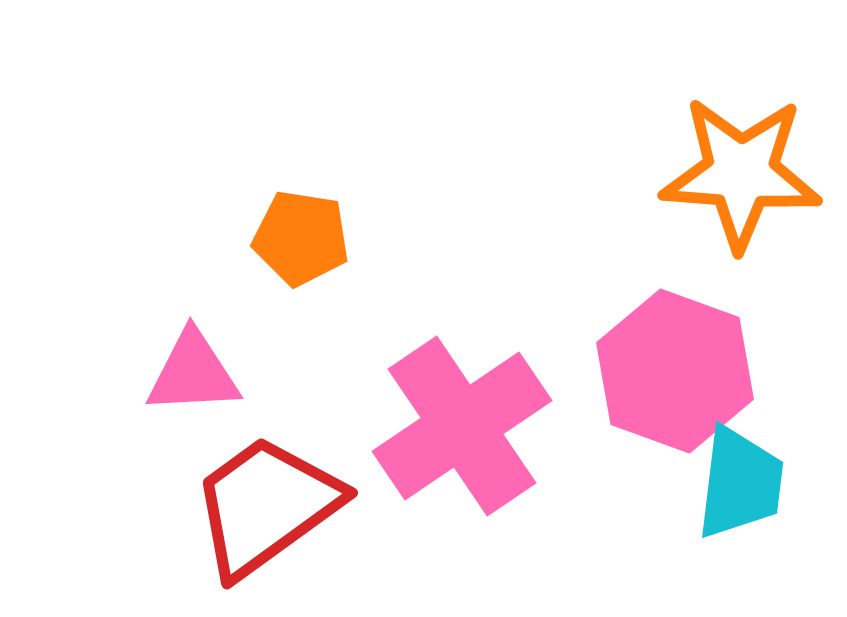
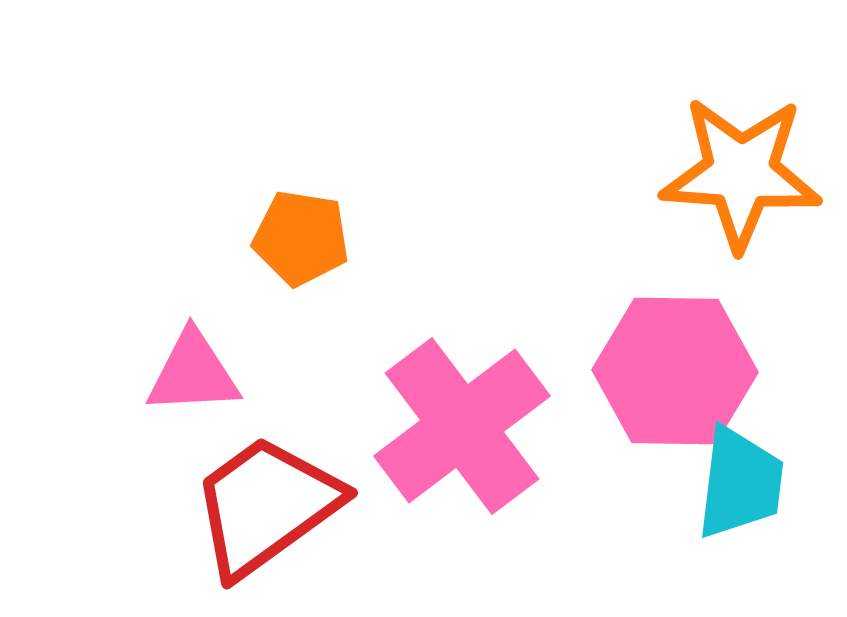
pink hexagon: rotated 19 degrees counterclockwise
pink cross: rotated 3 degrees counterclockwise
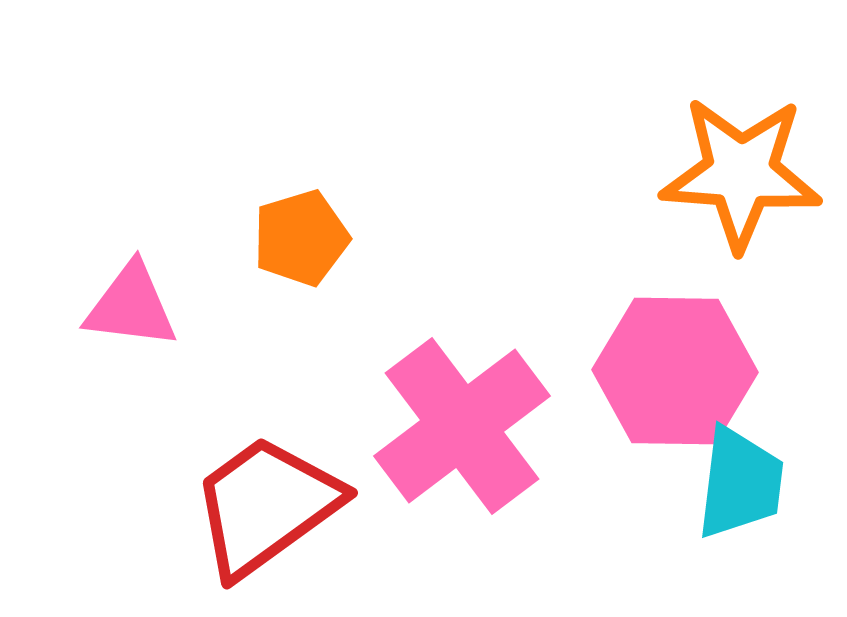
orange pentagon: rotated 26 degrees counterclockwise
pink triangle: moved 62 px left, 67 px up; rotated 10 degrees clockwise
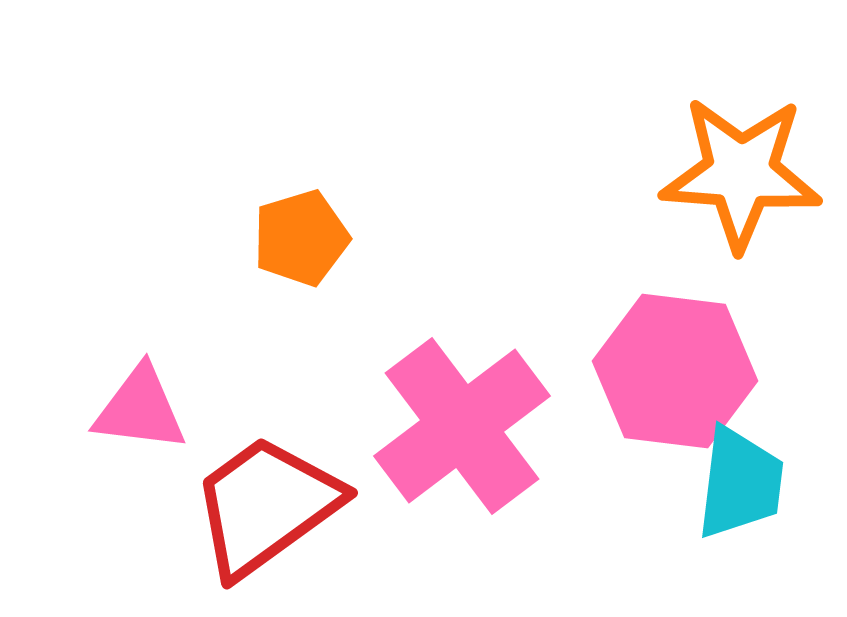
pink triangle: moved 9 px right, 103 px down
pink hexagon: rotated 6 degrees clockwise
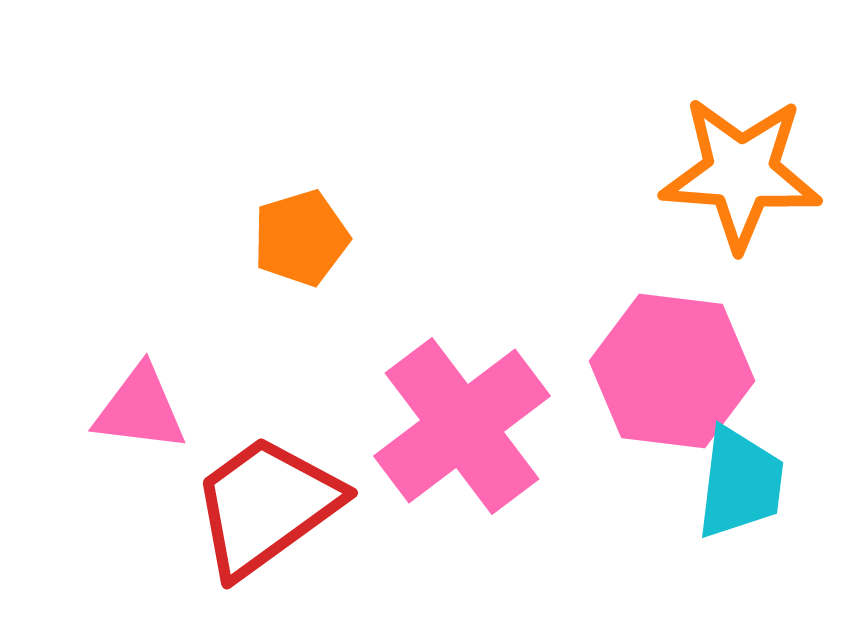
pink hexagon: moved 3 px left
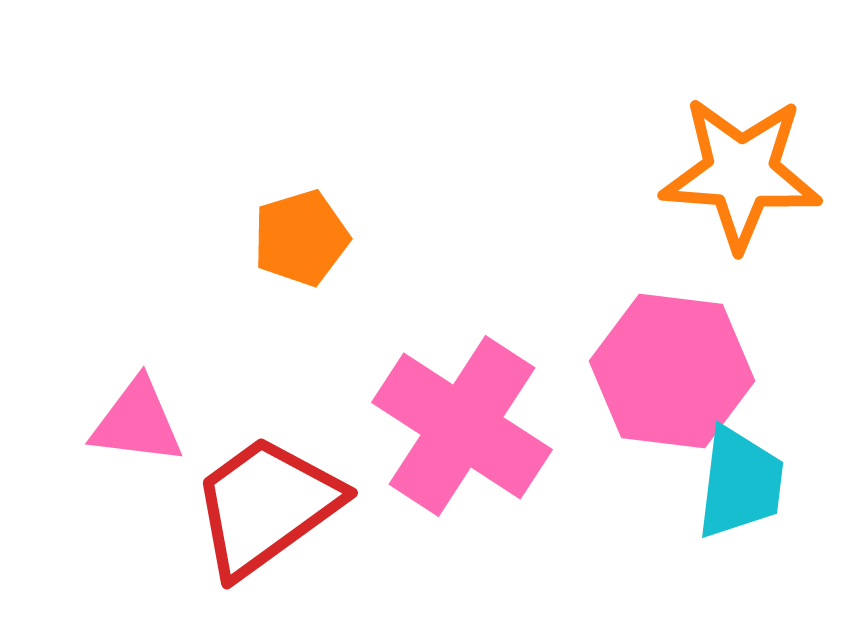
pink triangle: moved 3 px left, 13 px down
pink cross: rotated 20 degrees counterclockwise
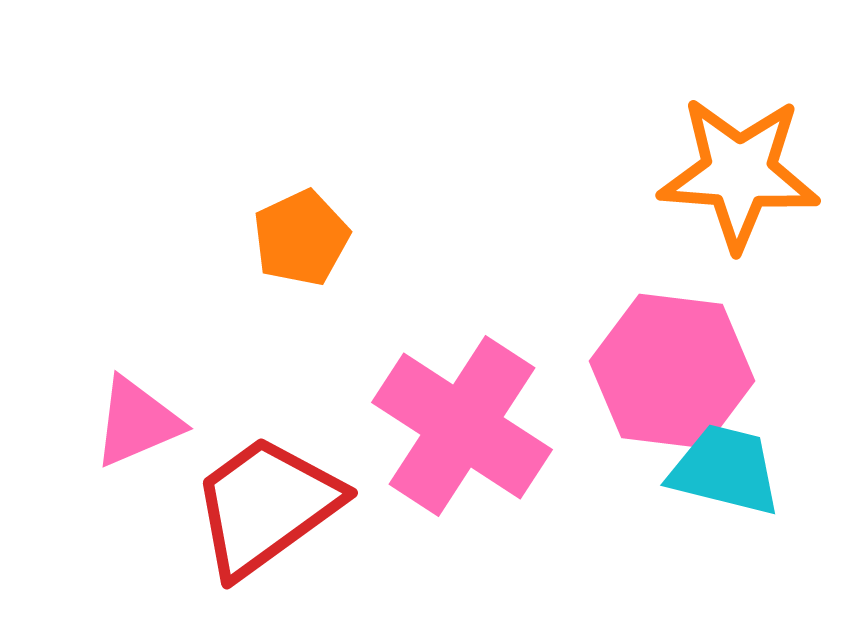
orange star: moved 2 px left
orange pentagon: rotated 8 degrees counterclockwise
pink triangle: rotated 30 degrees counterclockwise
cyan trapezoid: moved 15 px left, 13 px up; rotated 83 degrees counterclockwise
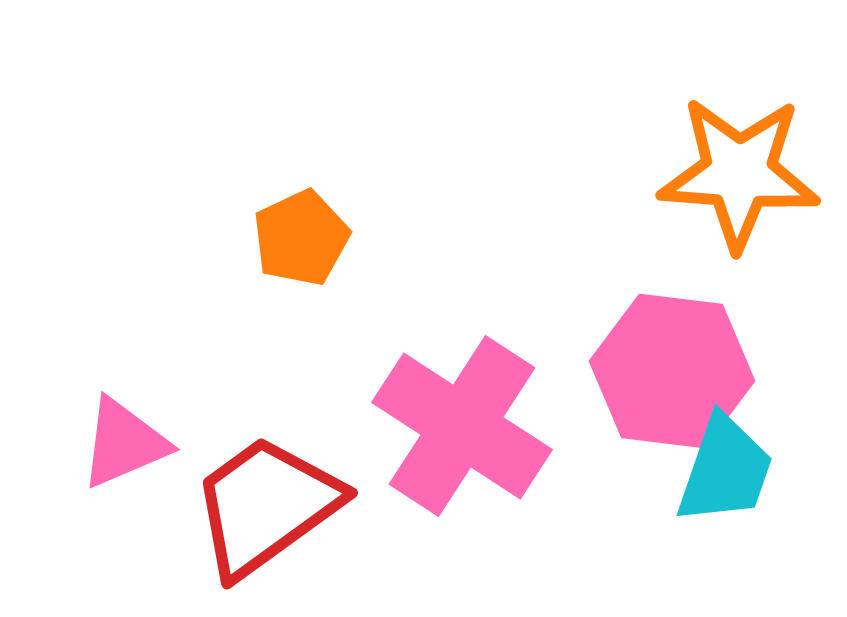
pink triangle: moved 13 px left, 21 px down
cyan trapezoid: rotated 95 degrees clockwise
